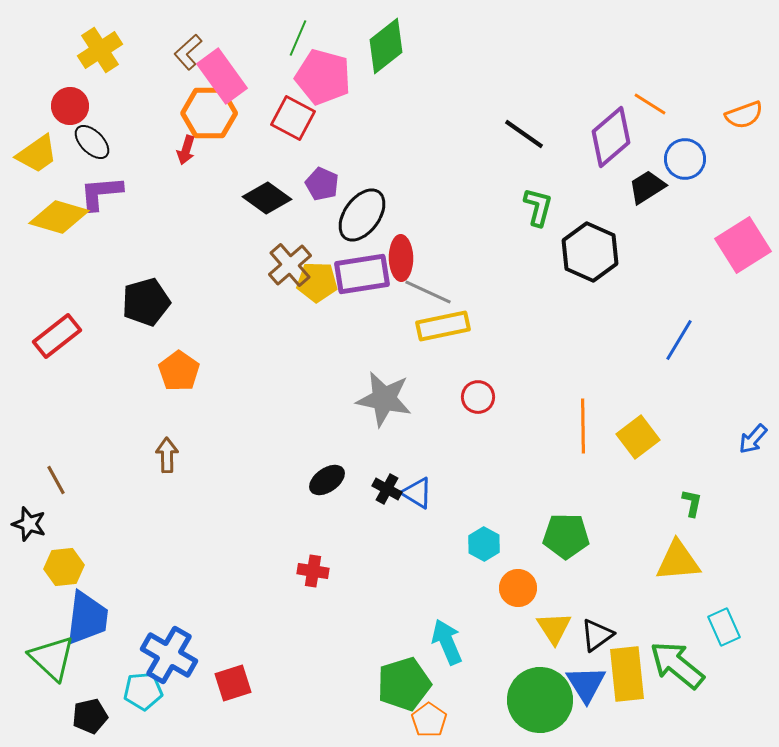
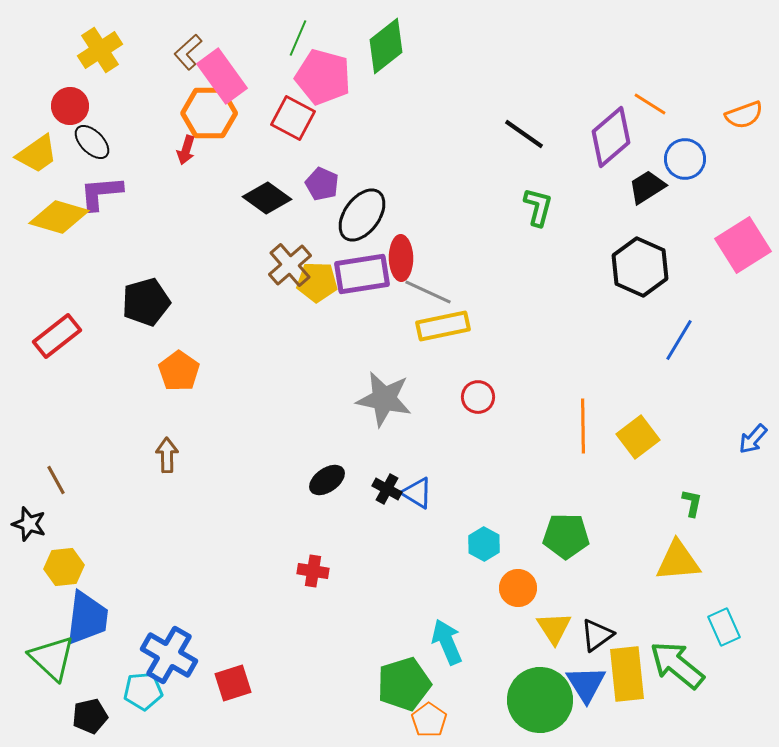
black hexagon at (590, 252): moved 50 px right, 15 px down
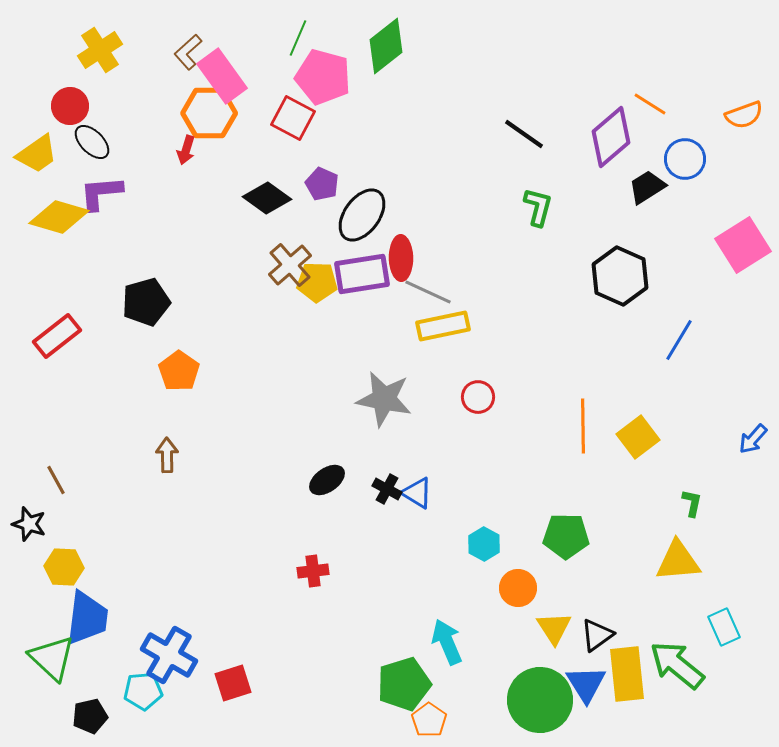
black hexagon at (640, 267): moved 20 px left, 9 px down
yellow hexagon at (64, 567): rotated 9 degrees clockwise
red cross at (313, 571): rotated 16 degrees counterclockwise
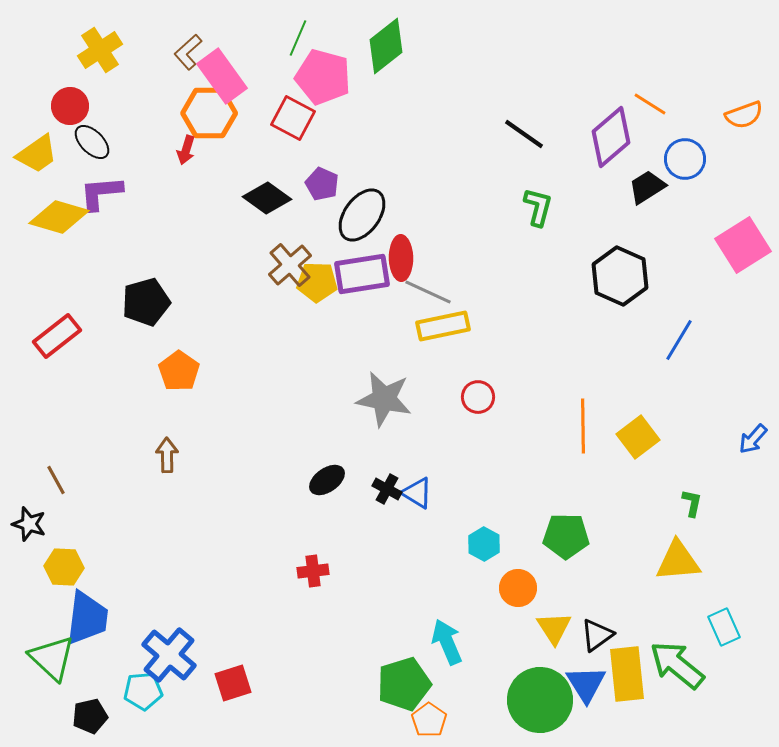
blue cross at (169, 655): rotated 10 degrees clockwise
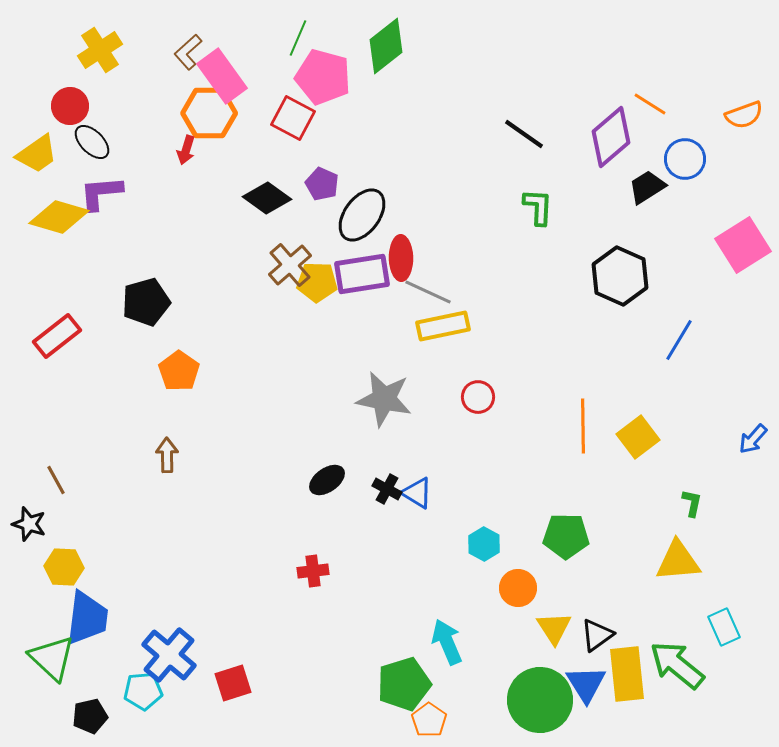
green L-shape at (538, 207): rotated 12 degrees counterclockwise
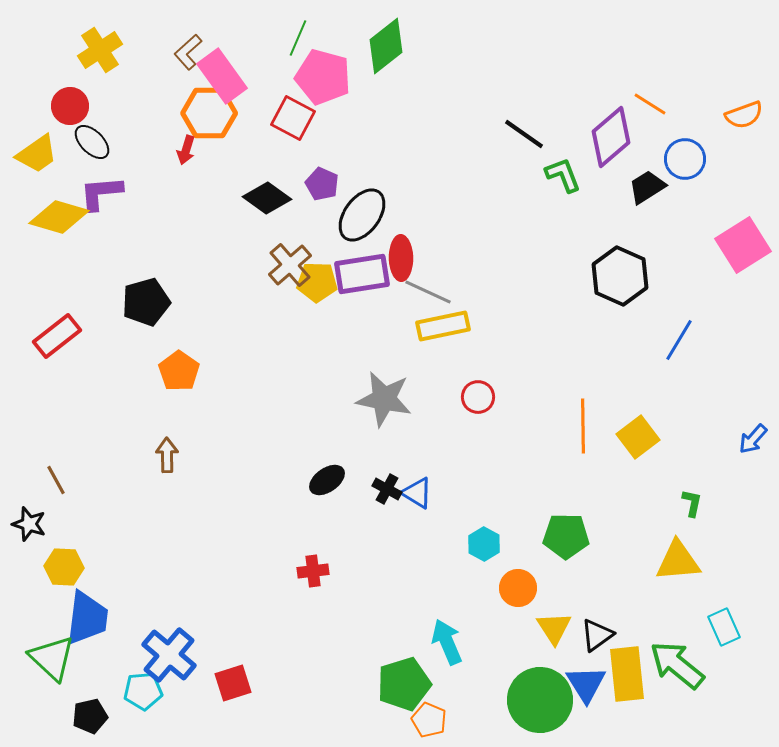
green L-shape at (538, 207): moved 25 px right, 32 px up; rotated 24 degrees counterclockwise
orange pentagon at (429, 720): rotated 12 degrees counterclockwise
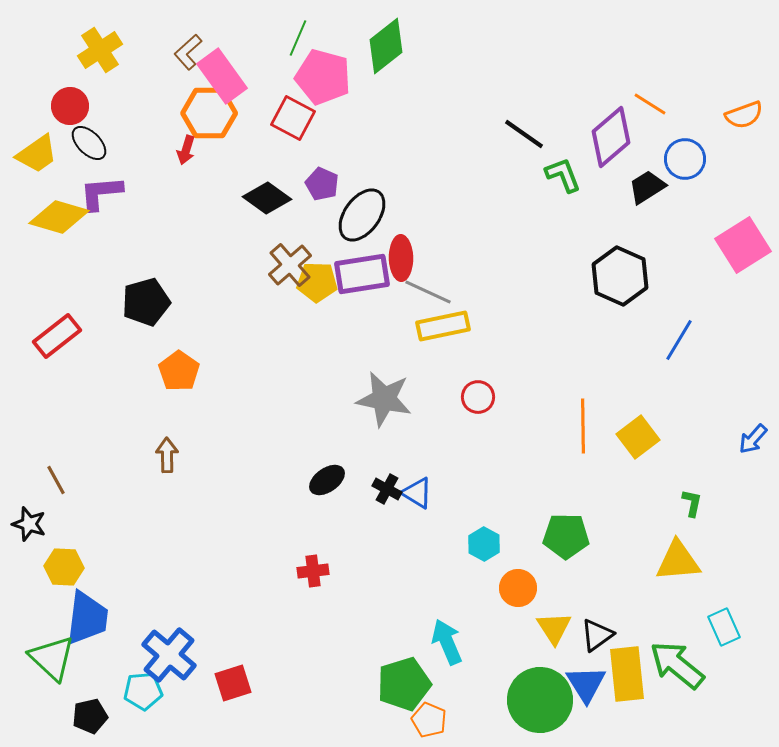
black ellipse at (92, 142): moved 3 px left, 1 px down
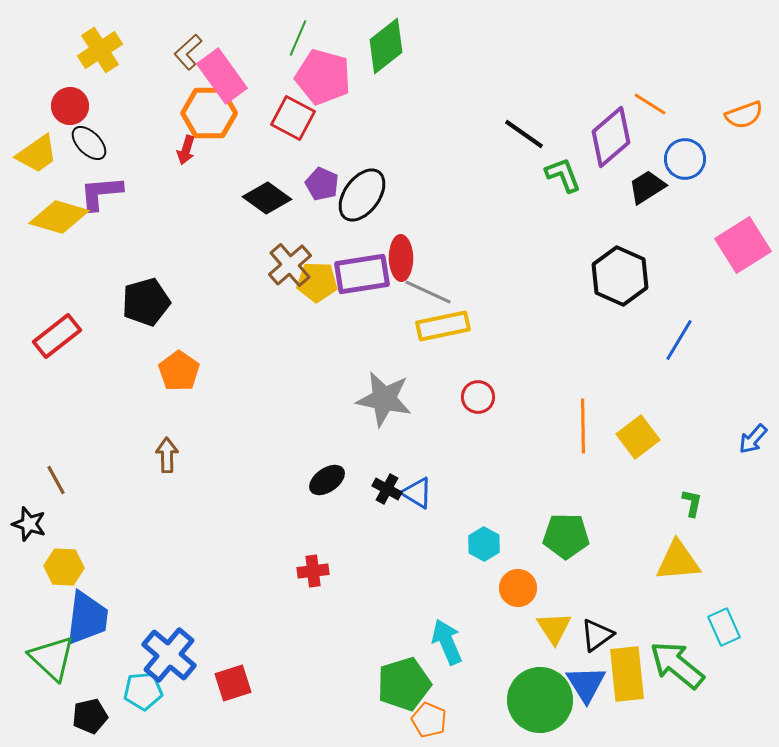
black ellipse at (362, 215): moved 20 px up
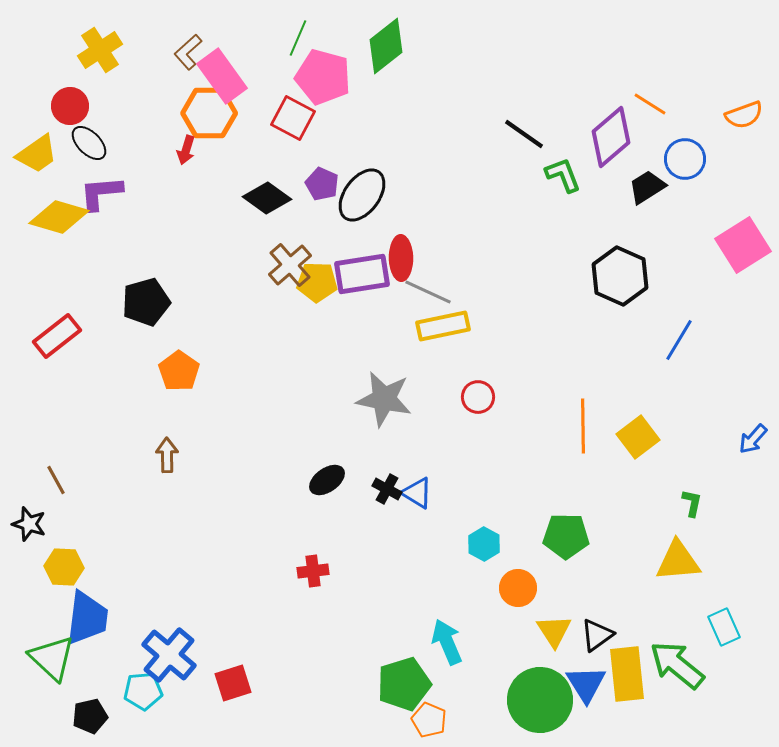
yellow triangle at (554, 628): moved 3 px down
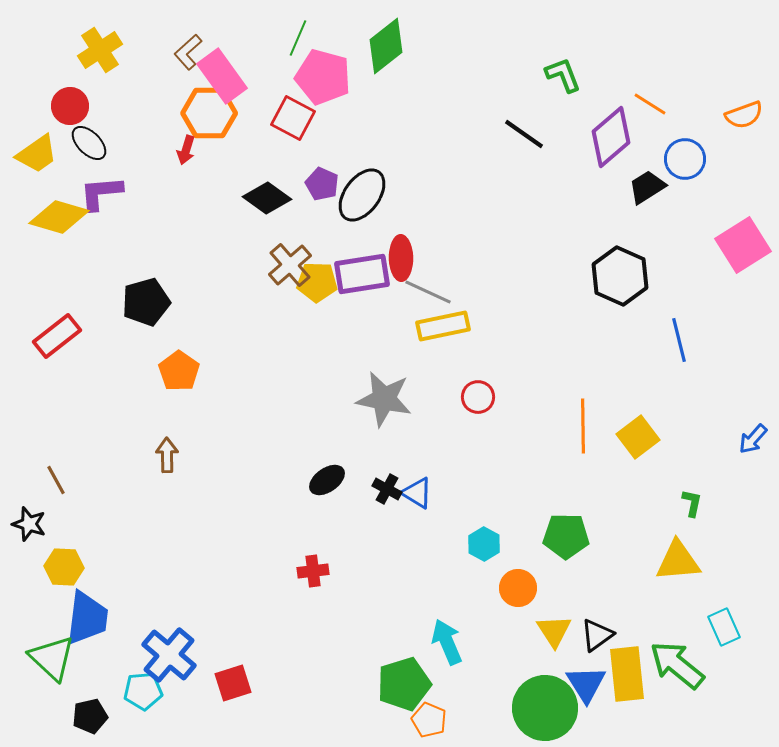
green L-shape at (563, 175): moved 100 px up
blue line at (679, 340): rotated 45 degrees counterclockwise
green circle at (540, 700): moved 5 px right, 8 px down
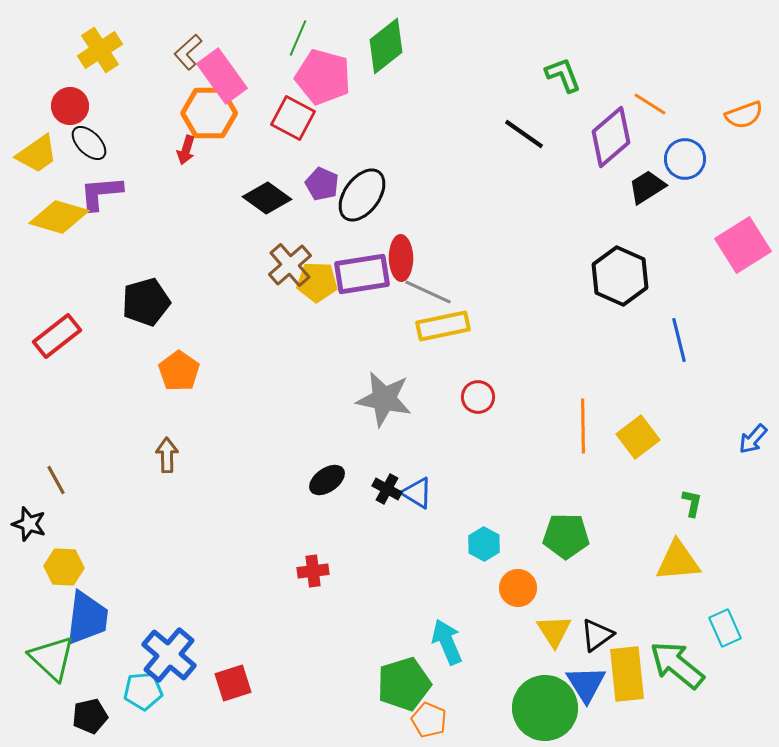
cyan rectangle at (724, 627): moved 1 px right, 1 px down
